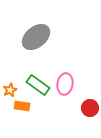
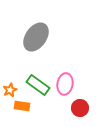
gray ellipse: rotated 16 degrees counterclockwise
red circle: moved 10 px left
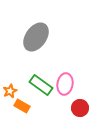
green rectangle: moved 3 px right
orange star: moved 1 px down
orange rectangle: rotated 21 degrees clockwise
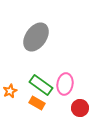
orange rectangle: moved 15 px right, 3 px up
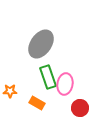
gray ellipse: moved 5 px right, 7 px down
green rectangle: moved 7 px right, 8 px up; rotated 35 degrees clockwise
orange star: rotated 24 degrees clockwise
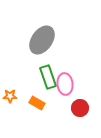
gray ellipse: moved 1 px right, 4 px up
pink ellipse: rotated 15 degrees counterclockwise
orange star: moved 5 px down
